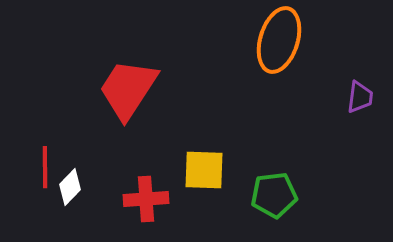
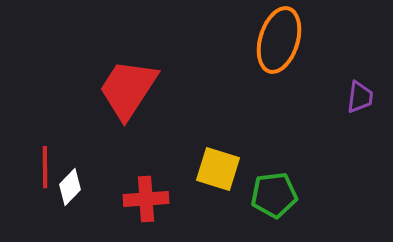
yellow square: moved 14 px right, 1 px up; rotated 15 degrees clockwise
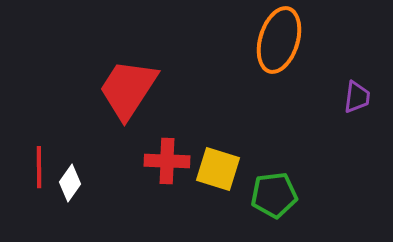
purple trapezoid: moved 3 px left
red line: moved 6 px left
white diamond: moved 4 px up; rotated 9 degrees counterclockwise
red cross: moved 21 px right, 38 px up; rotated 6 degrees clockwise
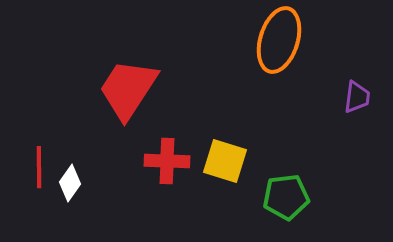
yellow square: moved 7 px right, 8 px up
green pentagon: moved 12 px right, 2 px down
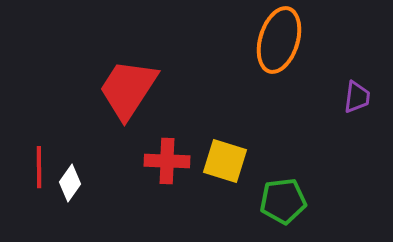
green pentagon: moved 3 px left, 4 px down
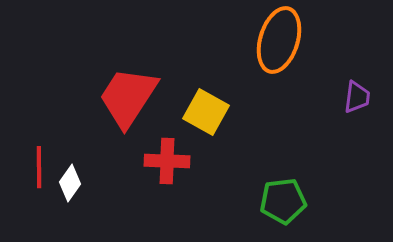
red trapezoid: moved 8 px down
yellow square: moved 19 px left, 49 px up; rotated 12 degrees clockwise
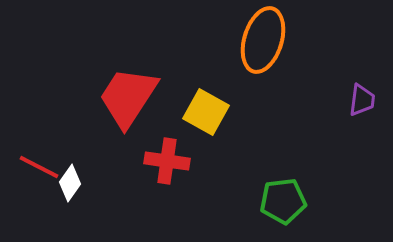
orange ellipse: moved 16 px left
purple trapezoid: moved 5 px right, 3 px down
red cross: rotated 6 degrees clockwise
red line: rotated 63 degrees counterclockwise
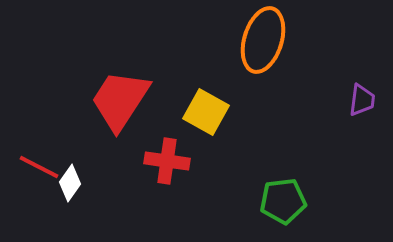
red trapezoid: moved 8 px left, 3 px down
